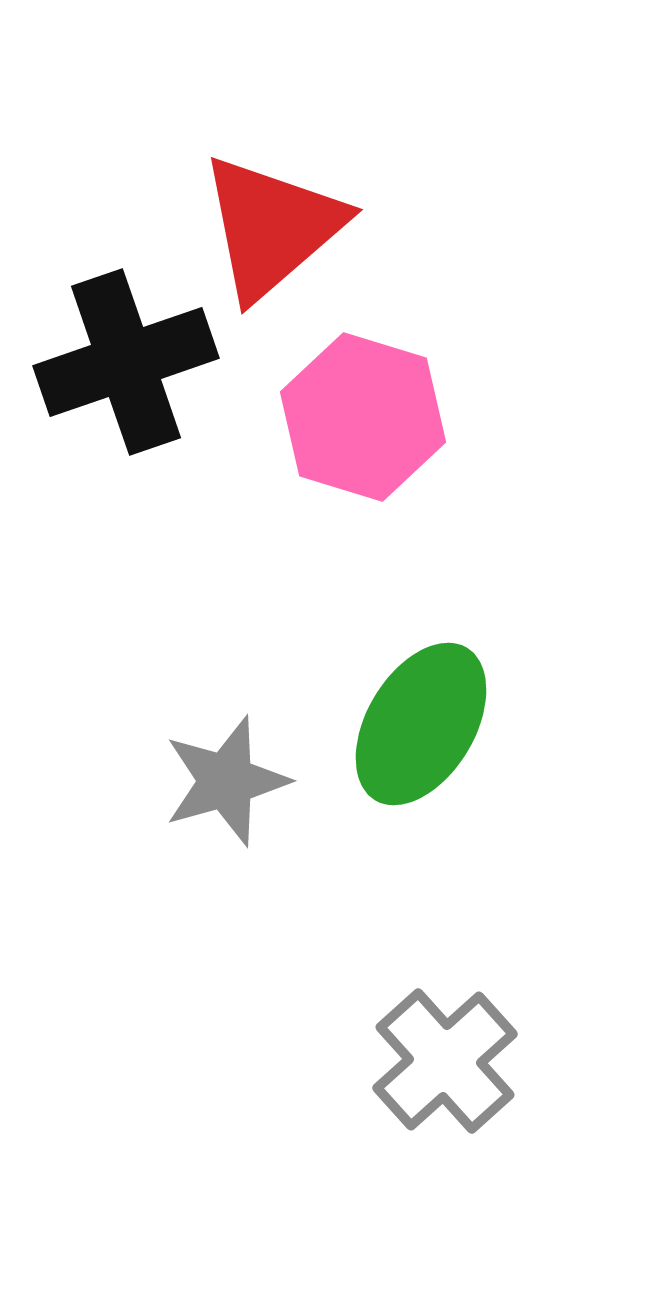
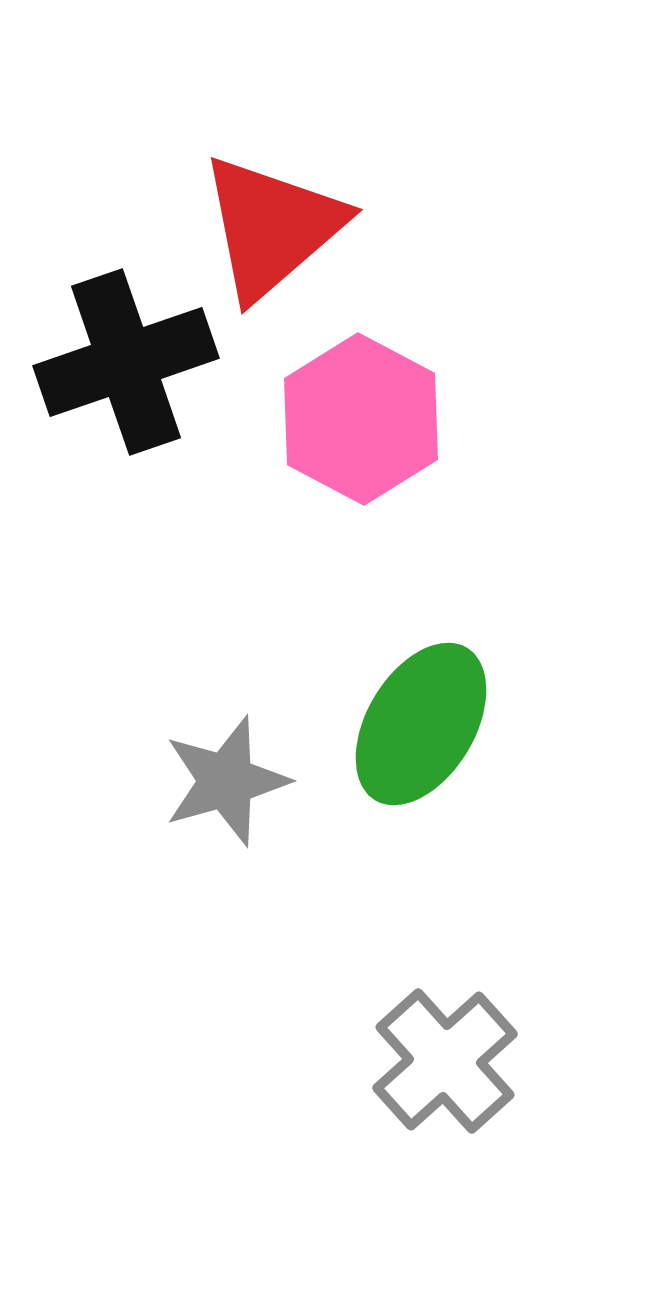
pink hexagon: moved 2 px left, 2 px down; rotated 11 degrees clockwise
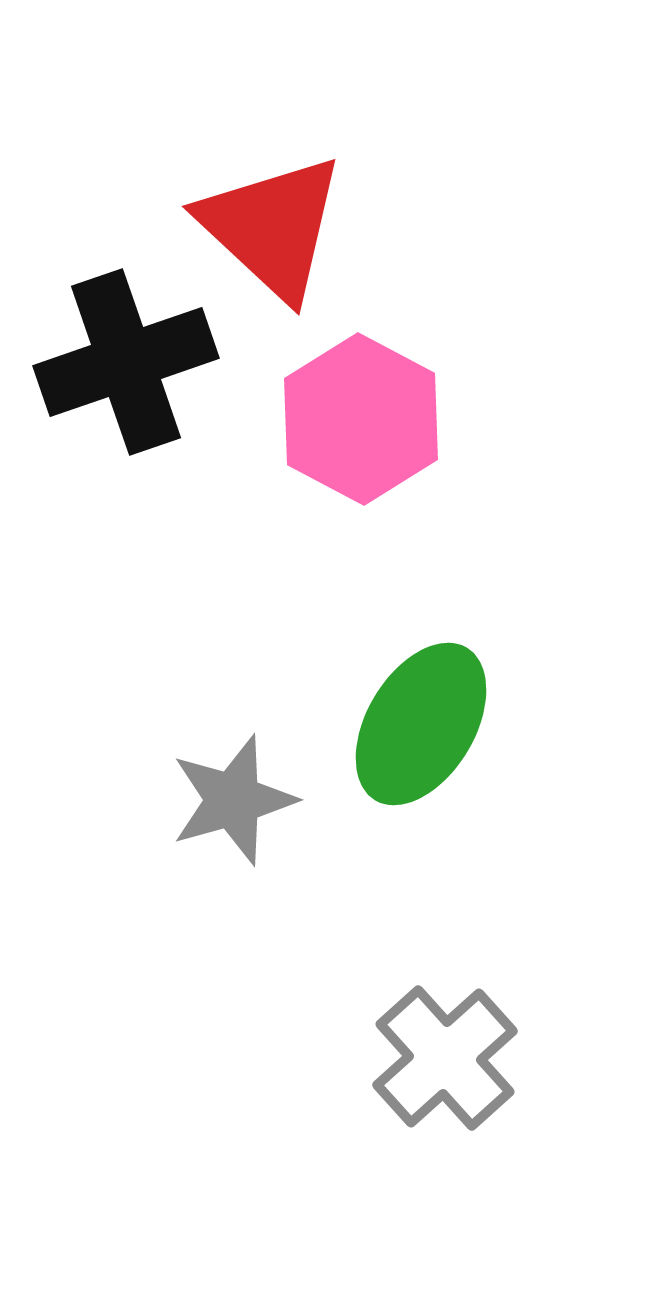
red triangle: rotated 36 degrees counterclockwise
gray star: moved 7 px right, 19 px down
gray cross: moved 3 px up
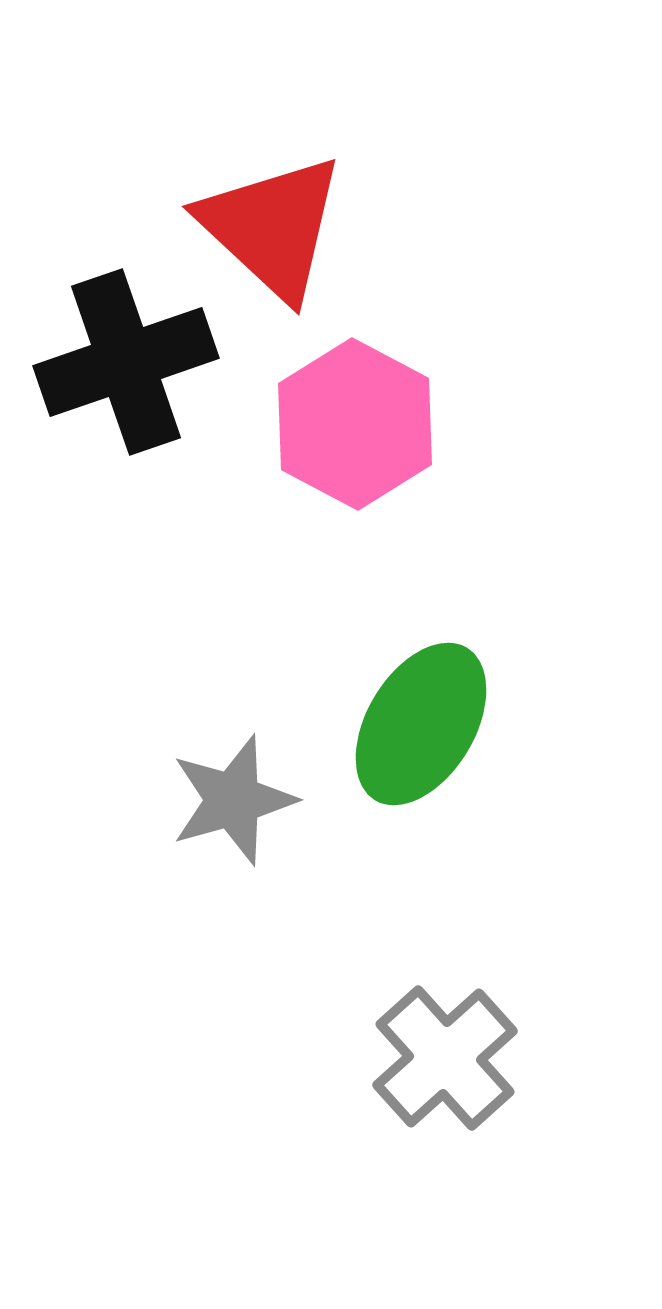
pink hexagon: moved 6 px left, 5 px down
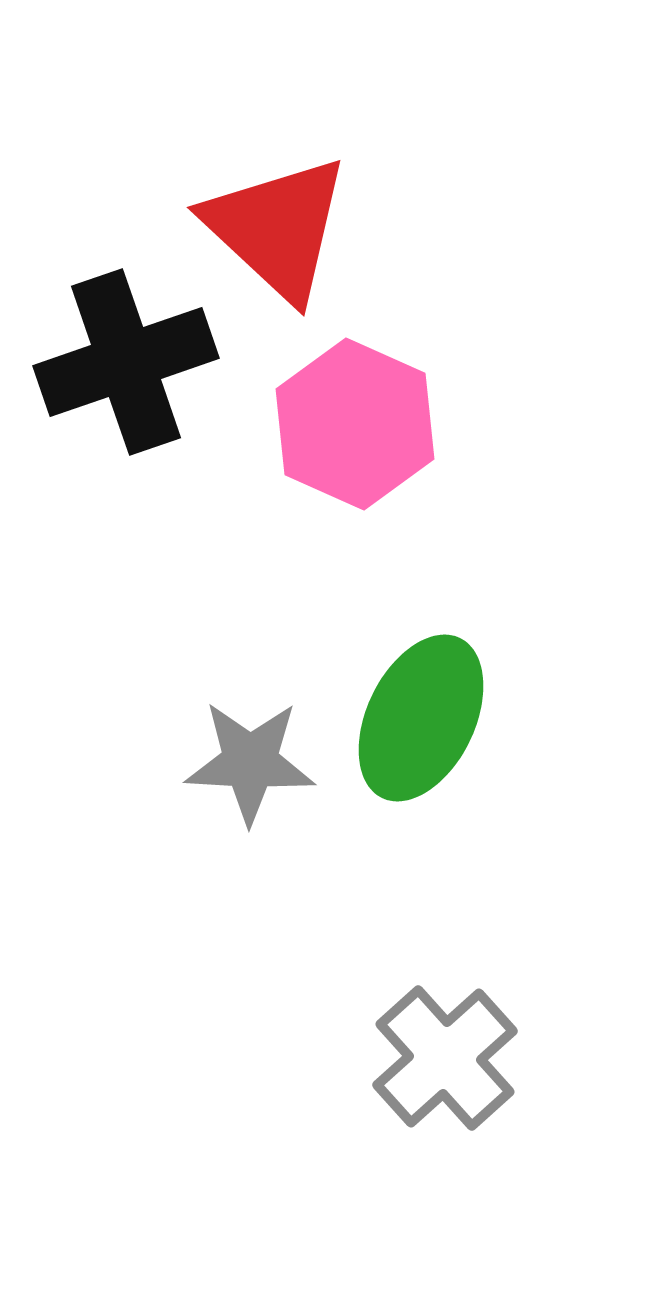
red triangle: moved 5 px right, 1 px down
pink hexagon: rotated 4 degrees counterclockwise
green ellipse: moved 6 px up; rotated 5 degrees counterclockwise
gray star: moved 17 px right, 38 px up; rotated 19 degrees clockwise
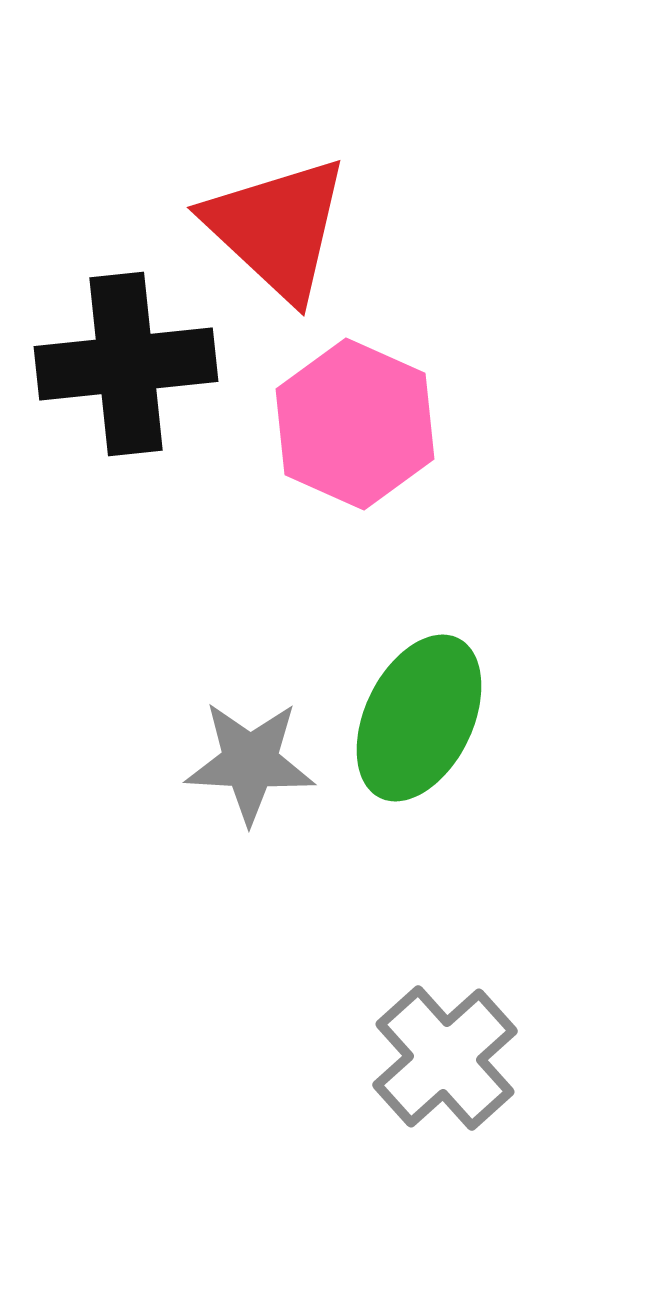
black cross: moved 2 px down; rotated 13 degrees clockwise
green ellipse: moved 2 px left
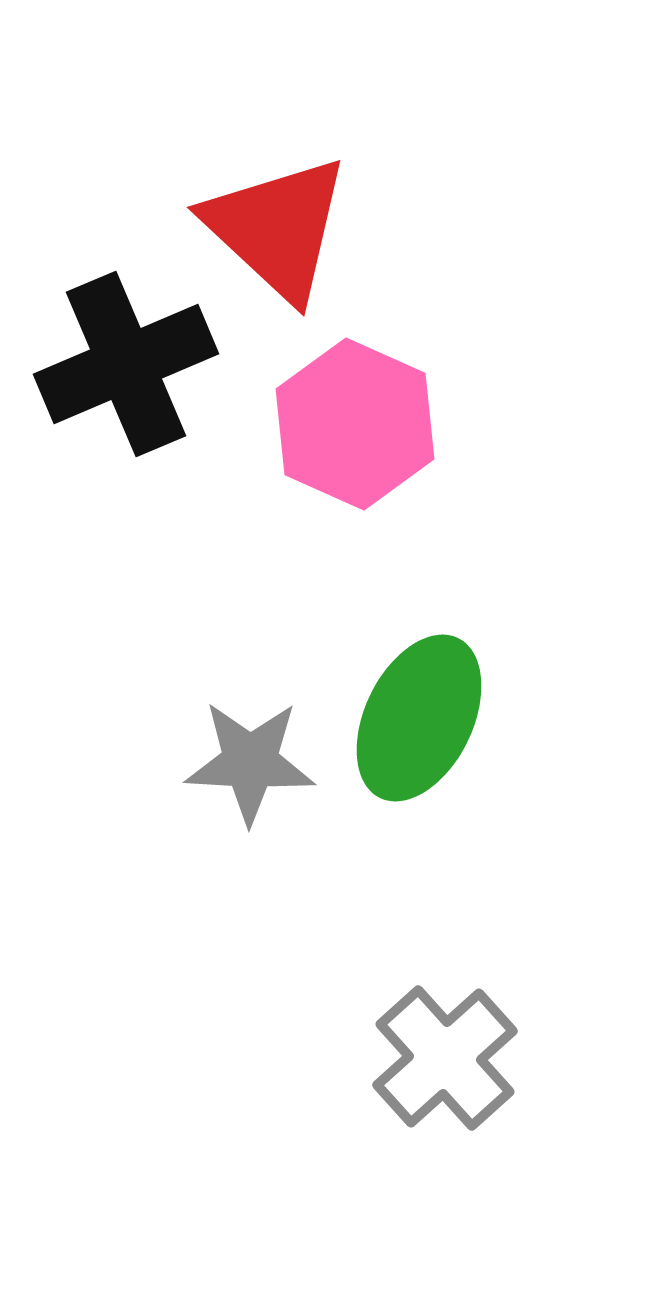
black cross: rotated 17 degrees counterclockwise
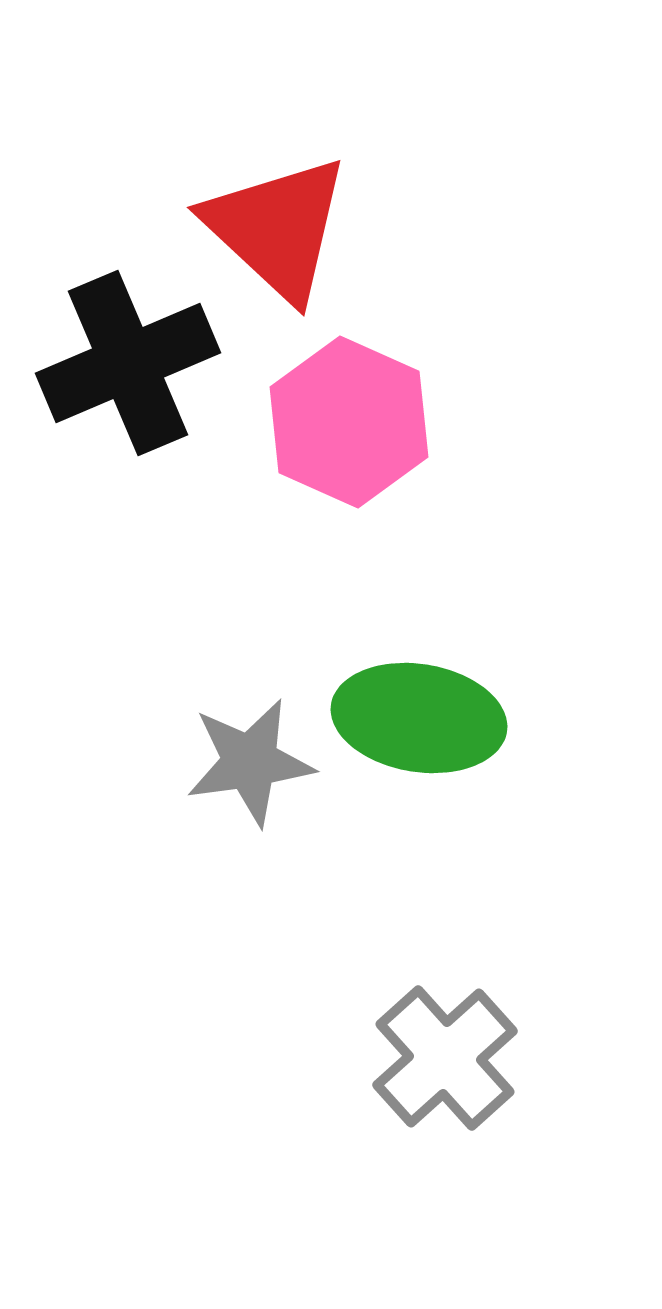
black cross: moved 2 px right, 1 px up
pink hexagon: moved 6 px left, 2 px up
green ellipse: rotated 73 degrees clockwise
gray star: rotated 11 degrees counterclockwise
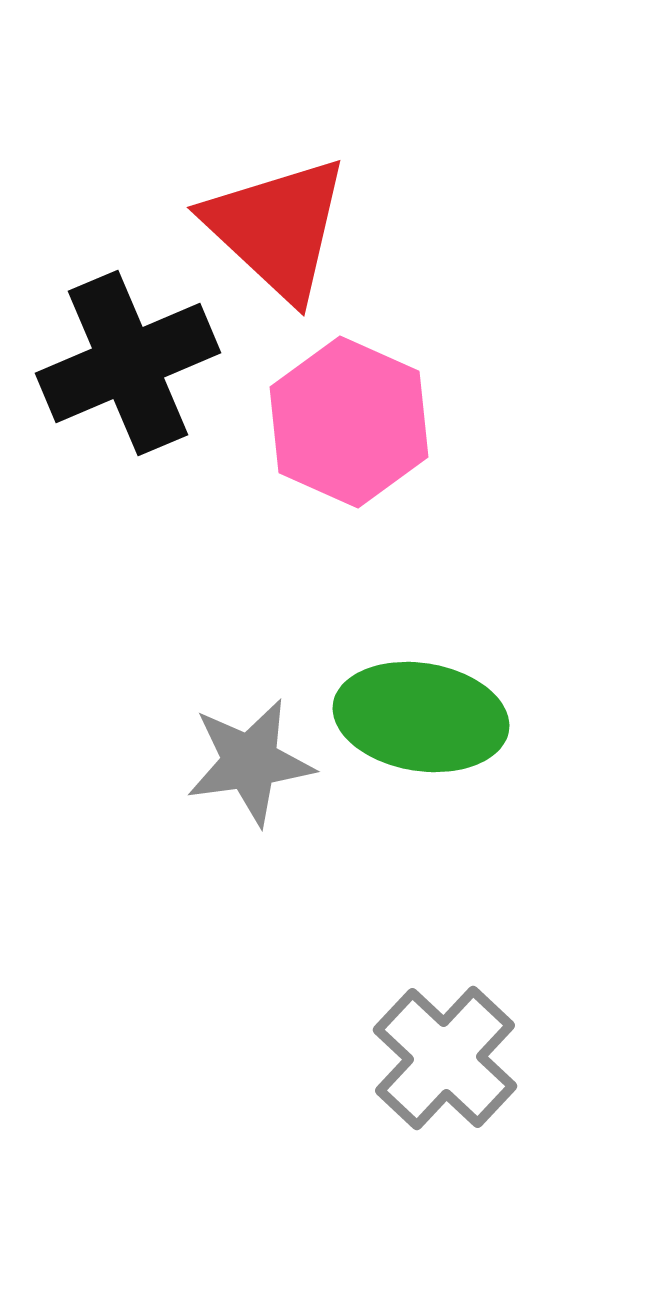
green ellipse: moved 2 px right, 1 px up
gray cross: rotated 5 degrees counterclockwise
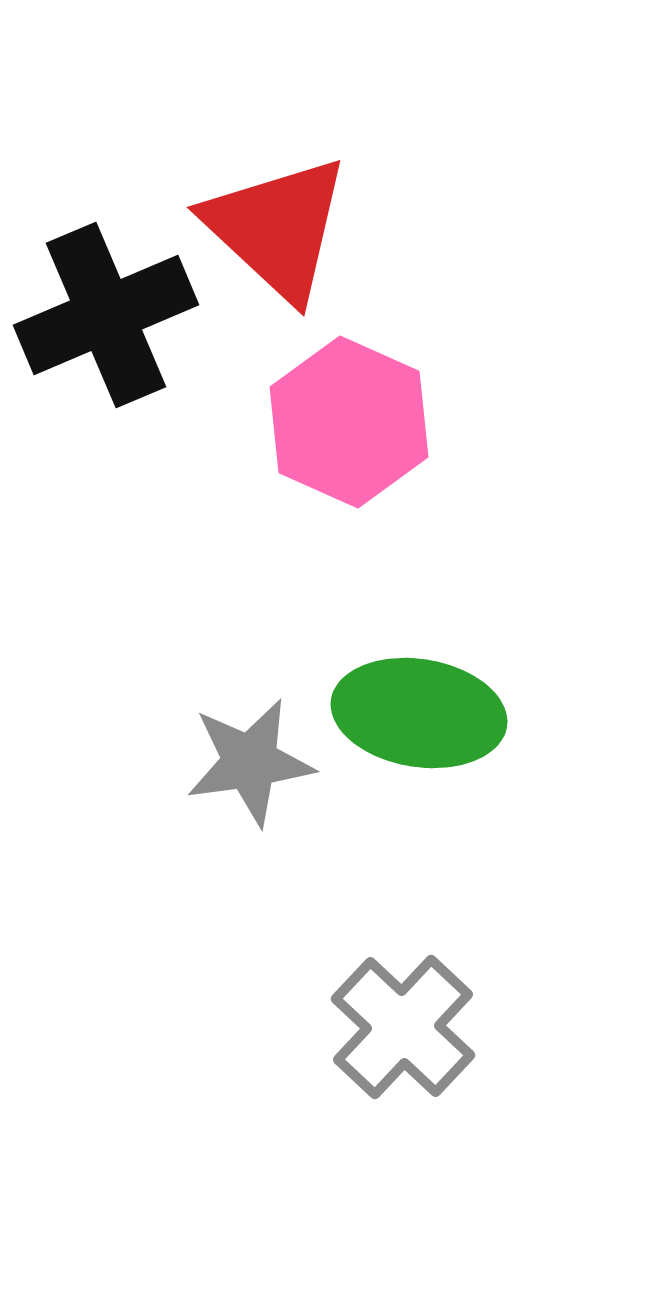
black cross: moved 22 px left, 48 px up
green ellipse: moved 2 px left, 4 px up
gray cross: moved 42 px left, 31 px up
